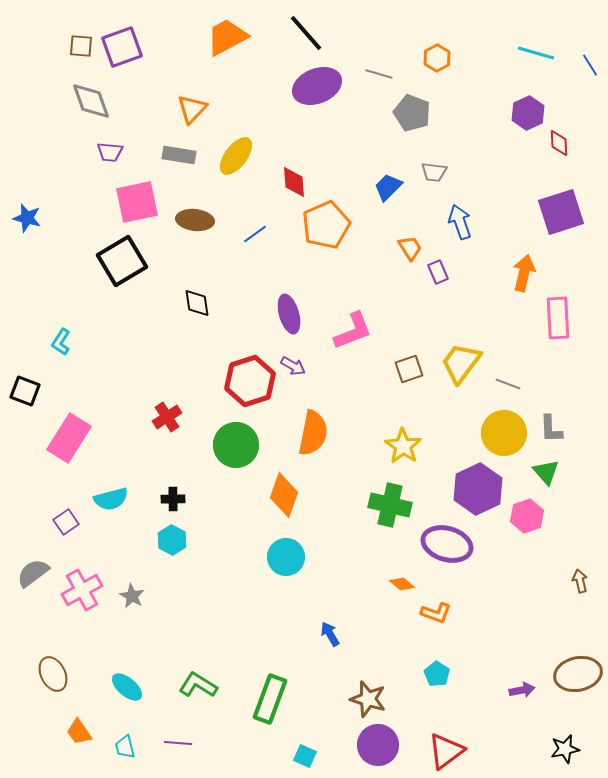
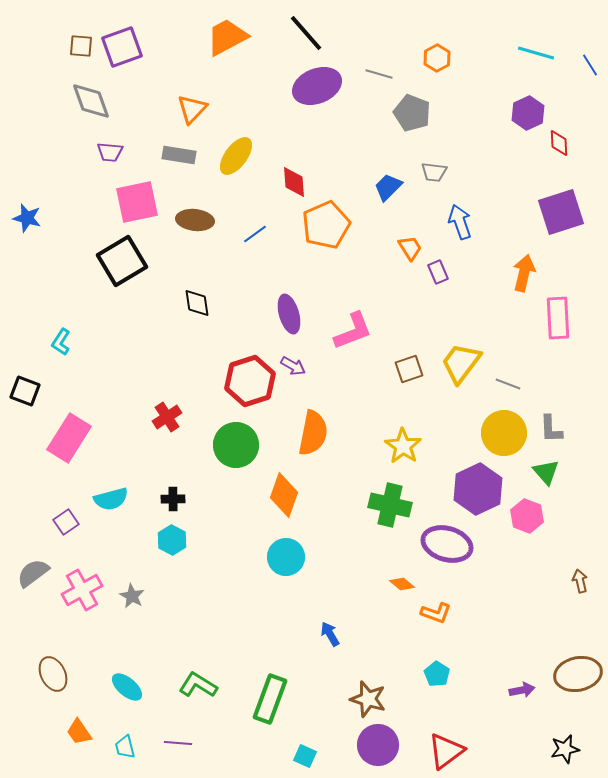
pink hexagon at (527, 516): rotated 20 degrees counterclockwise
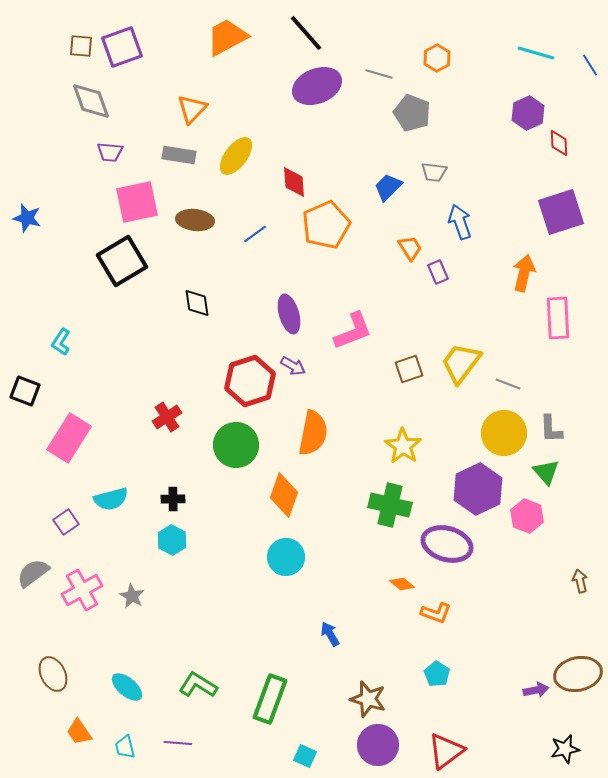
purple arrow at (522, 690): moved 14 px right
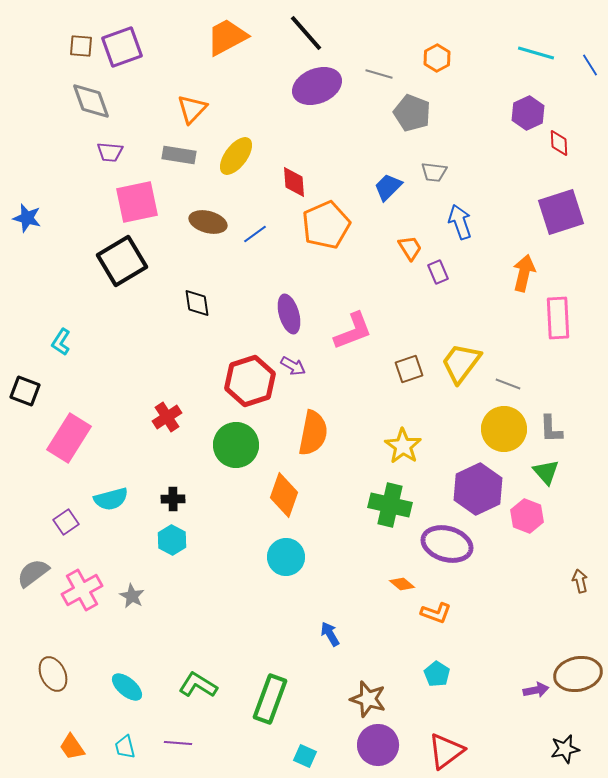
brown ellipse at (195, 220): moved 13 px right, 2 px down; rotated 9 degrees clockwise
yellow circle at (504, 433): moved 4 px up
orange trapezoid at (79, 732): moved 7 px left, 15 px down
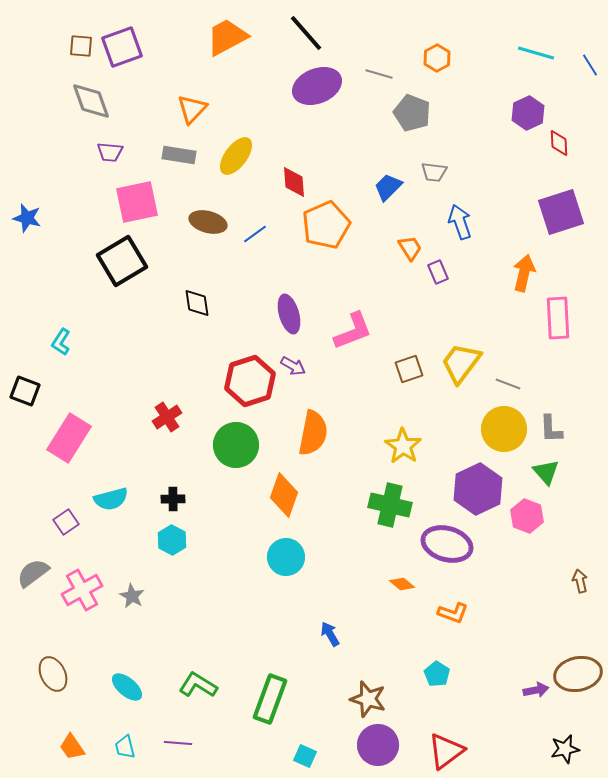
orange L-shape at (436, 613): moved 17 px right
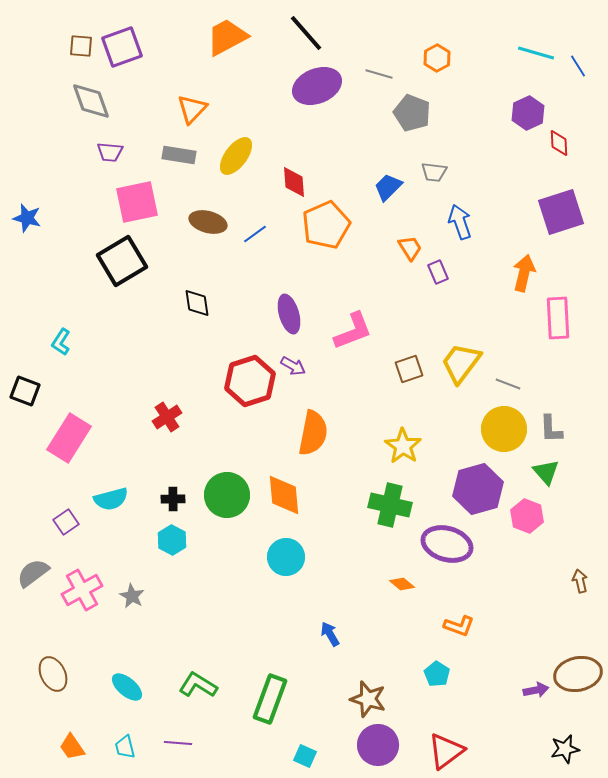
blue line at (590, 65): moved 12 px left, 1 px down
green circle at (236, 445): moved 9 px left, 50 px down
purple hexagon at (478, 489): rotated 9 degrees clockwise
orange diamond at (284, 495): rotated 24 degrees counterclockwise
orange L-shape at (453, 613): moved 6 px right, 13 px down
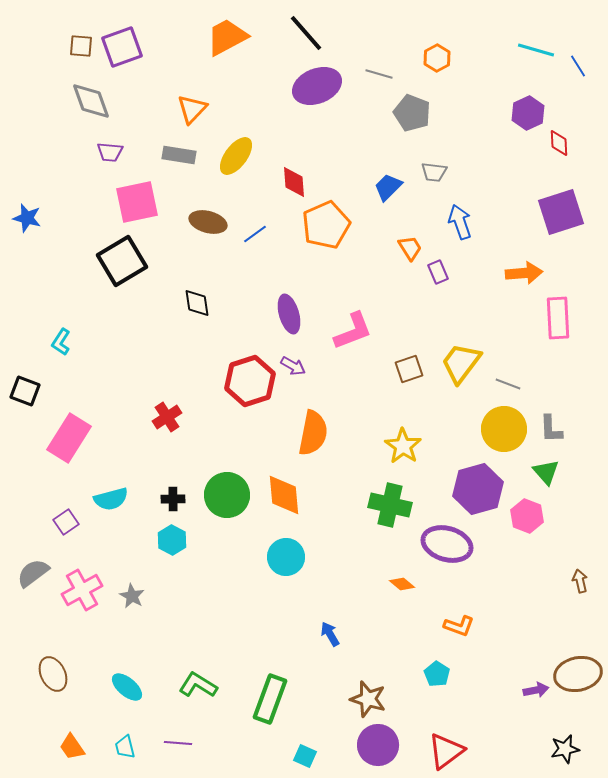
cyan line at (536, 53): moved 3 px up
orange arrow at (524, 273): rotated 72 degrees clockwise
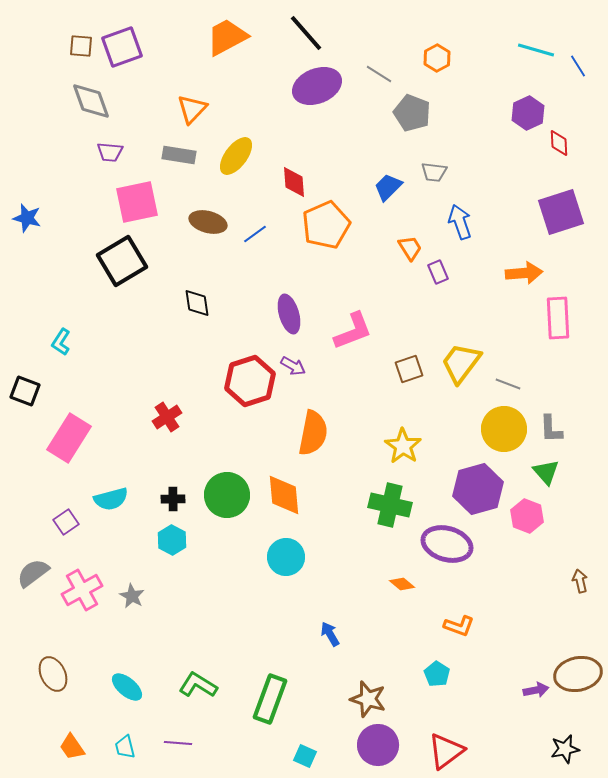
gray line at (379, 74): rotated 16 degrees clockwise
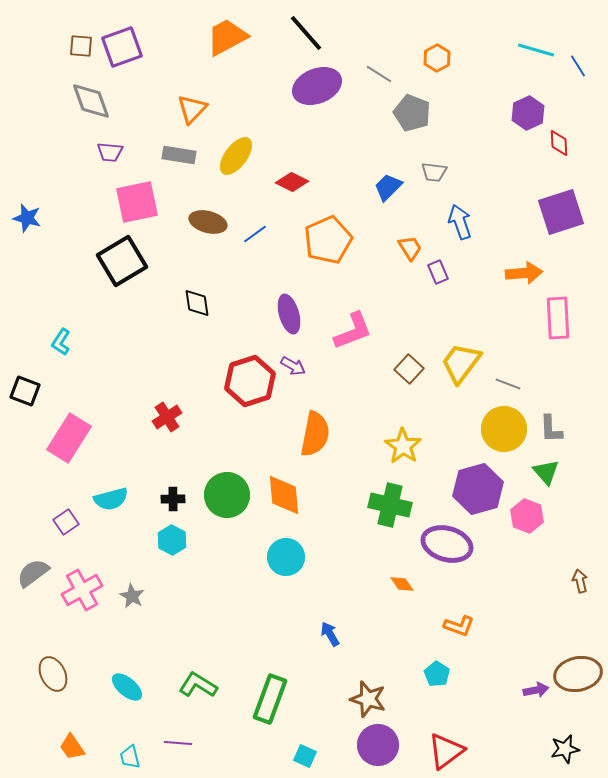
red diamond at (294, 182): moved 2 px left; rotated 60 degrees counterclockwise
orange pentagon at (326, 225): moved 2 px right, 15 px down
brown square at (409, 369): rotated 28 degrees counterclockwise
orange semicircle at (313, 433): moved 2 px right, 1 px down
orange diamond at (402, 584): rotated 15 degrees clockwise
cyan trapezoid at (125, 747): moved 5 px right, 10 px down
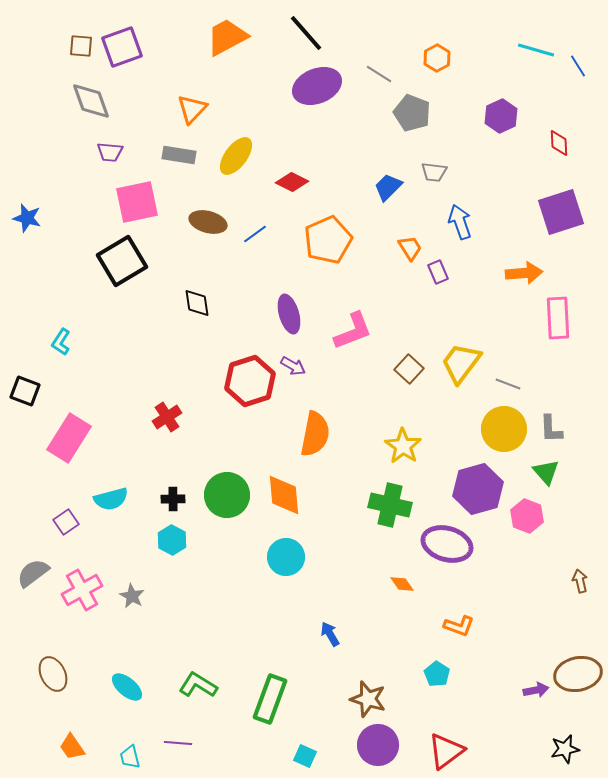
purple hexagon at (528, 113): moved 27 px left, 3 px down
